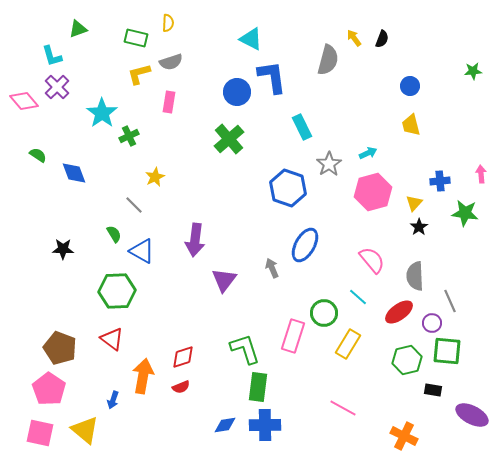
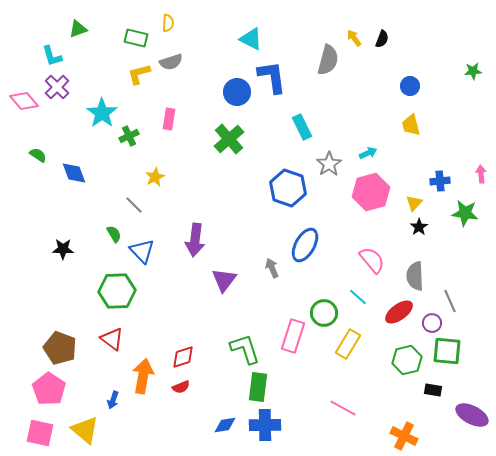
pink rectangle at (169, 102): moved 17 px down
pink hexagon at (373, 192): moved 2 px left
blue triangle at (142, 251): rotated 16 degrees clockwise
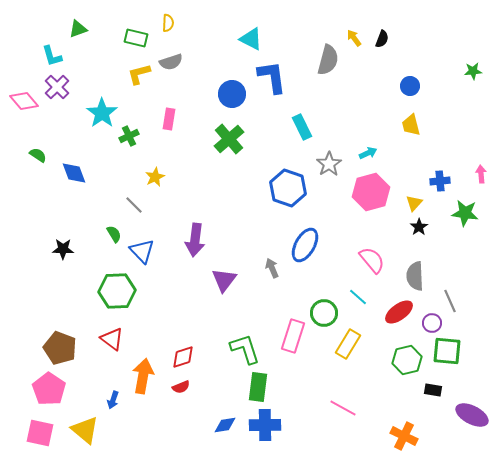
blue circle at (237, 92): moved 5 px left, 2 px down
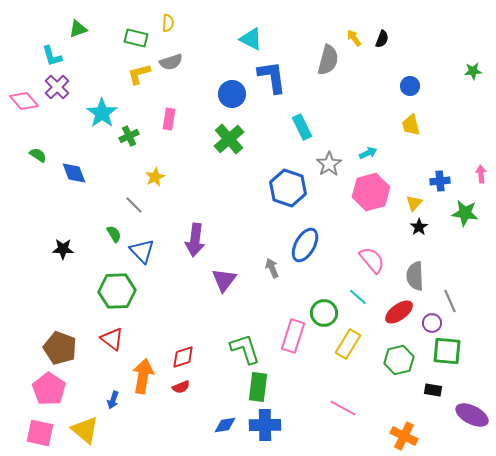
green hexagon at (407, 360): moved 8 px left
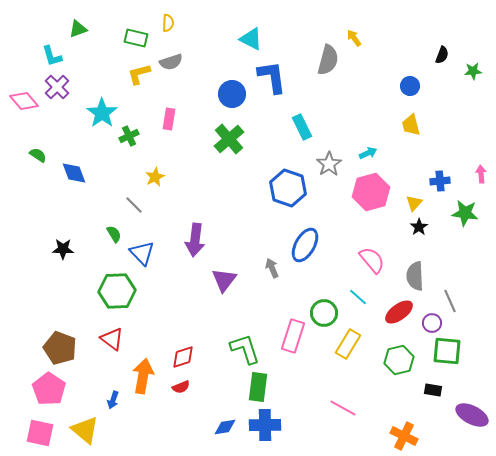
black semicircle at (382, 39): moved 60 px right, 16 px down
blue triangle at (142, 251): moved 2 px down
blue diamond at (225, 425): moved 2 px down
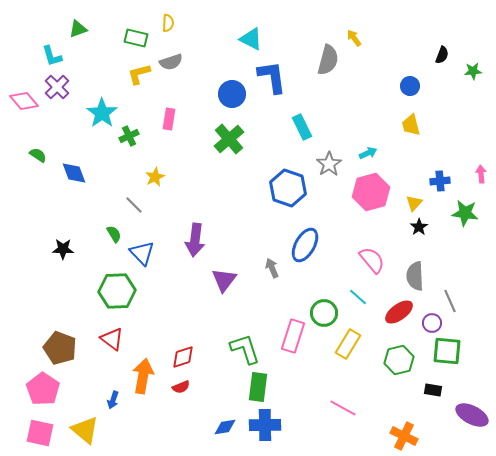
pink pentagon at (49, 389): moved 6 px left
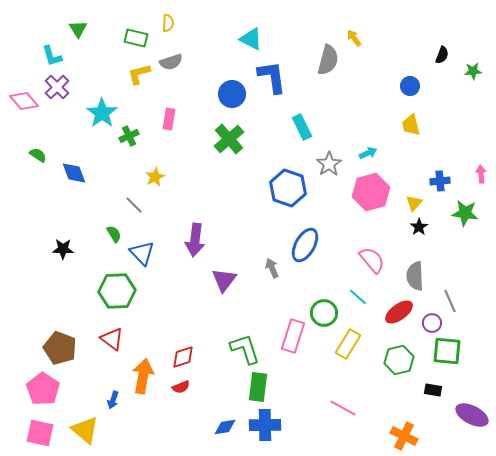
green triangle at (78, 29): rotated 42 degrees counterclockwise
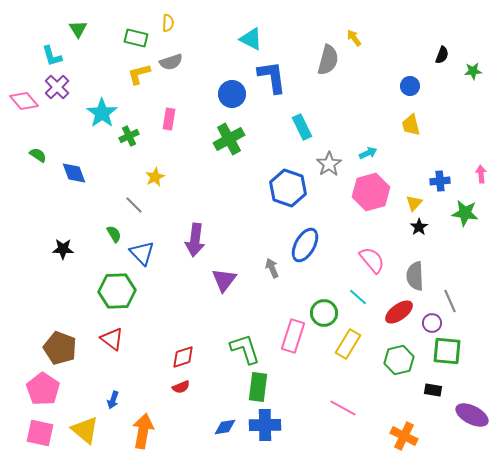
green cross at (229, 139): rotated 12 degrees clockwise
orange arrow at (143, 376): moved 55 px down
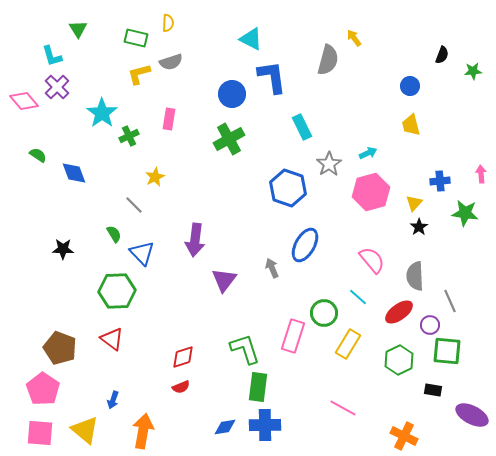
purple circle at (432, 323): moved 2 px left, 2 px down
green hexagon at (399, 360): rotated 12 degrees counterclockwise
pink square at (40, 433): rotated 8 degrees counterclockwise
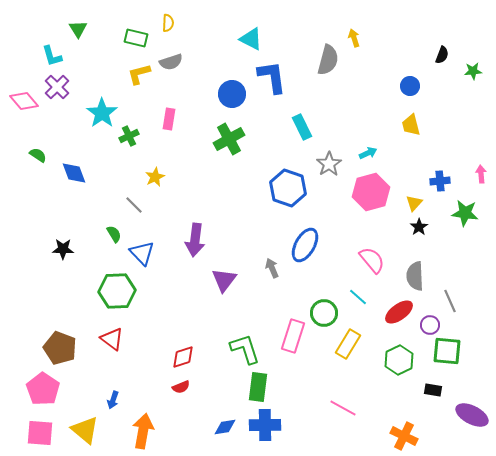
yellow arrow at (354, 38): rotated 18 degrees clockwise
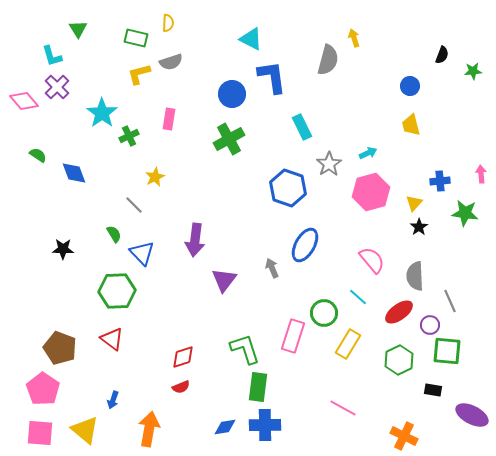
orange arrow at (143, 431): moved 6 px right, 2 px up
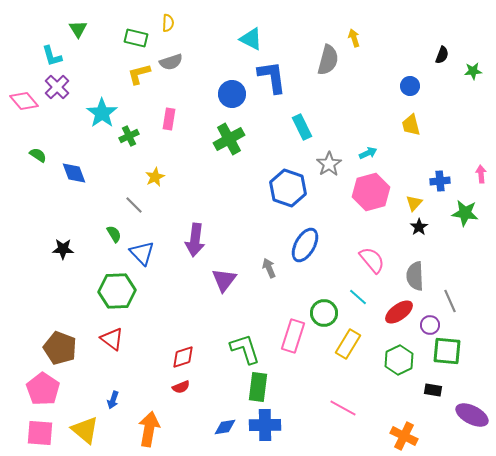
gray arrow at (272, 268): moved 3 px left
